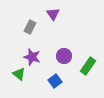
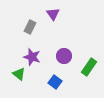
green rectangle: moved 1 px right, 1 px down
blue square: moved 1 px down; rotated 16 degrees counterclockwise
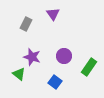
gray rectangle: moved 4 px left, 3 px up
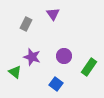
green triangle: moved 4 px left, 2 px up
blue square: moved 1 px right, 2 px down
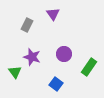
gray rectangle: moved 1 px right, 1 px down
purple circle: moved 2 px up
green triangle: rotated 16 degrees clockwise
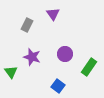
purple circle: moved 1 px right
green triangle: moved 4 px left
blue square: moved 2 px right, 2 px down
